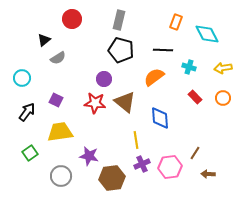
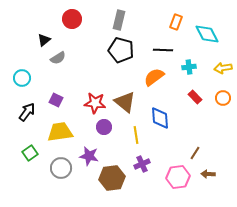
cyan cross: rotated 24 degrees counterclockwise
purple circle: moved 48 px down
yellow line: moved 5 px up
pink hexagon: moved 8 px right, 10 px down
gray circle: moved 8 px up
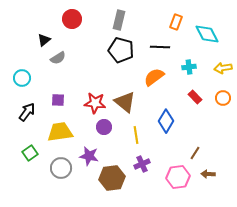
black line: moved 3 px left, 3 px up
purple square: moved 2 px right; rotated 24 degrees counterclockwise
blue diamond: moved 6 px right, 3 px down; rotated 35 degrees clockwise
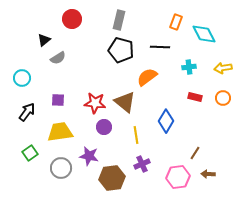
cyan diamond: moved 3 px left
orange semicircle: moved 7 px left
red rectangle: rotated 32 degrees counterclockwise
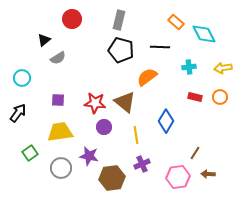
orange rectangle: rotated 70 degrees counterclockwise
orange circle: moved 3 px left, 1 px up
black arrow: moved 9 px left, 1 px down
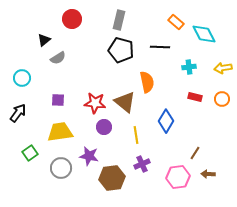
orange semicircle: moved 5 px down; rotated 115 degrees clockwise
orange circle: moved 2 px right, 2 px down
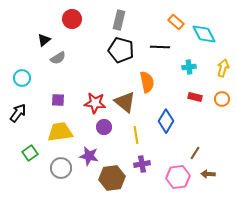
yellow arrow: rotated 114 degrees clockwise
purple cross: rotated 14 degrees clockwise
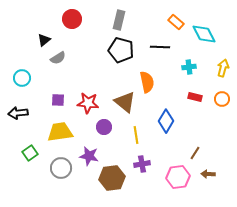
red star: moved 7 px left
black arrow: rotated 132 degrees counterclockwise
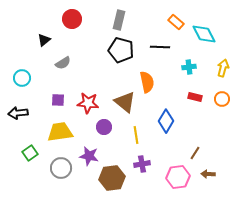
gray semicircle: moved 5 px right, 5 px down
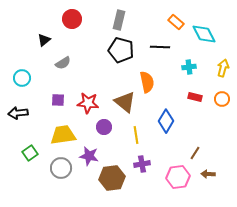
yellow trapezoid: moved 3 px right, 3 px down
